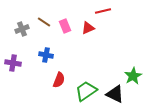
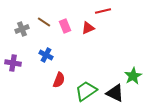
blue cross: rotated 16 degrees clockwise
black triangle: moved 1 px up
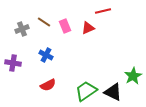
red semicircle: moved 11 px left, 5 px down; rotated 42 degrees clockwise
black triangle: moved 2 px left, 1 px up
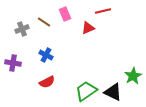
pink rectangle: moved 12 px up
red semicircle: moved 1 px left, 3 px up
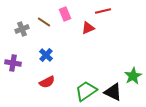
blue cross: rotated 16 degrees clockwise
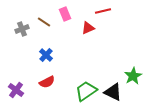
purple cross: moved 3 px right, 27 px down; rotated 28 degrees clockwise
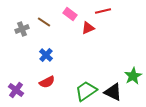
pink rectangle: moved 5 px right; rotated 32 degrees counterclockwise
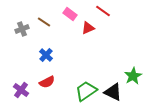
red line: rotated 49 degrees clockwise
purple cross: moved 5 px right
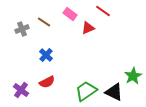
black triangle: moved 1 px right
